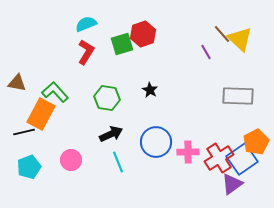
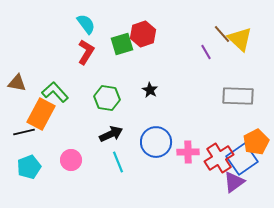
cyan semicircle: rotated 75 degrees clockwise
purple triangle: moved 2 px right, 2 px up
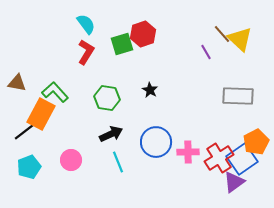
black line: rotated 25 degrees counterclockwise
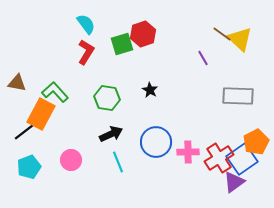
brown line: rotated 12 degrees counterclockwise
purple line: moved 3 px left, 6 px down
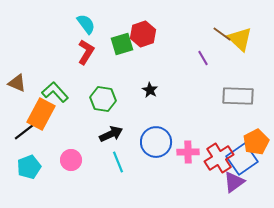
brown triangle: rotated 12 degrees clockwise
green hexagon: moved 4 px left, 1 px down
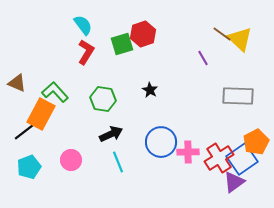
cyan semicircle: moved 3 px left, 1 px down
blue circle: moved 5 px right
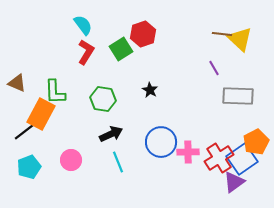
brown line: rotated 30 degrees counterclockwise
green square: moved 1 px left, 5 px down; rotated 15 degrees counterclockwise
purple line: moved 11 px right, 10 px down
green L-shape: rotated 140 degrees counterclockwise
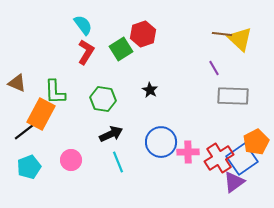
gray rectangle: moved 5 px left
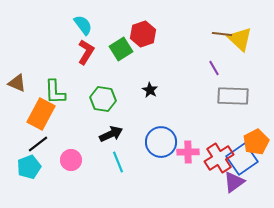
black line: moved 14 px right, 12 px down
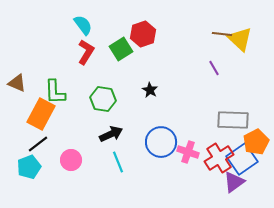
gray rectangle: moved 24 px down
pink cross: rotated 20 degrees clockwise
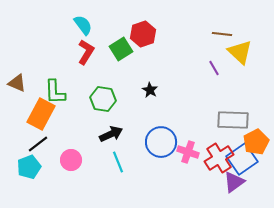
yellow triangle: moved 13 px down
